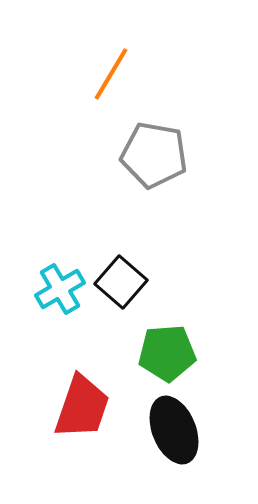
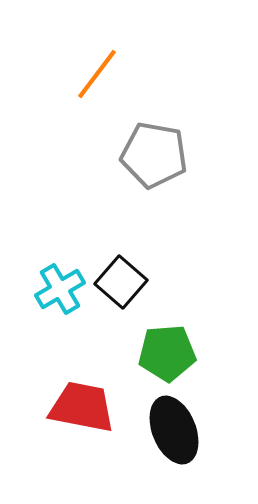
orange line: moved 14 px left; rotated 6 degrees clockwise
red trapezoid: rotated 98 degrees counterclockwise
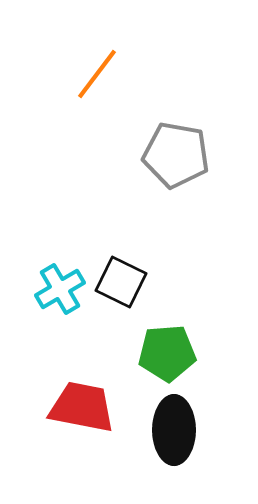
gray pentagon: moved 22 px right
black square: rotated 15 degrees counterclockwise
black ellipse: rotated 22 degrees clockwise
